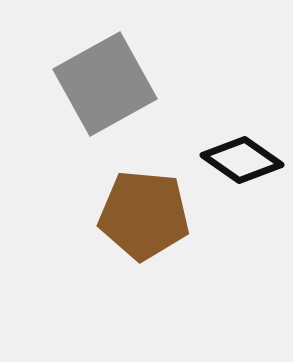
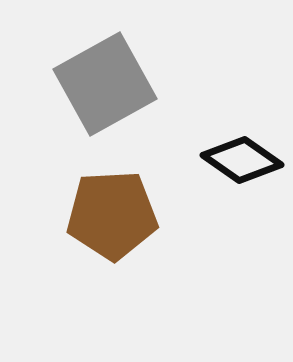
brown pentagon: moved 32 px left; rotated 8 degrees counterclockwise
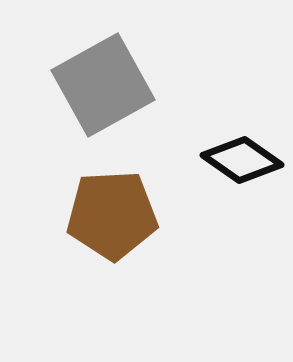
gray square: moved 2 px left, 1 px down
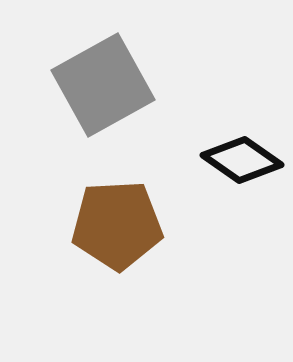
brown pentagon: moved 5 px right, 10 px down
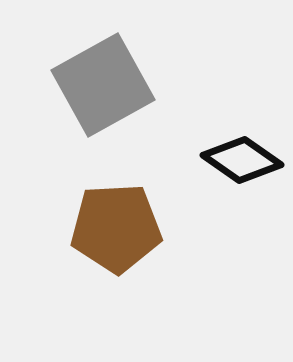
brown pentagon: moved 1 px left, 3 px down
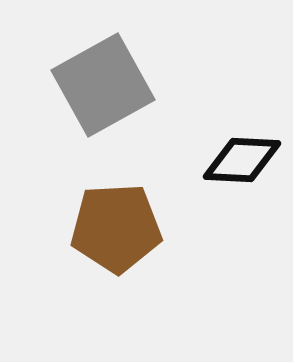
black diamond: rotated 32 degrees counterclockwise
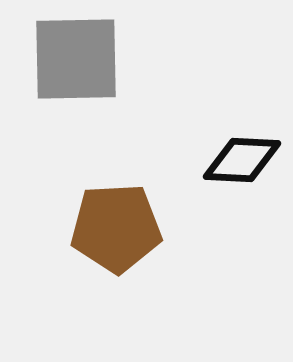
gray square: moved 27 px left, 26 px up; rotated 28 degrees clockwise
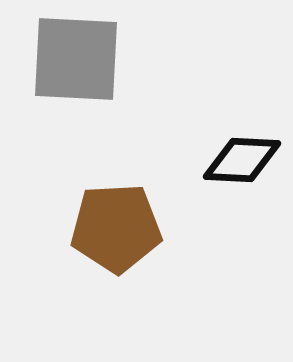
gray square: rotated 4 degrees clockwise
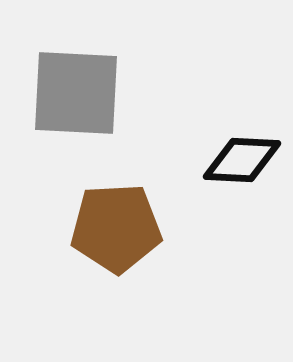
gray square: moved 34 px down
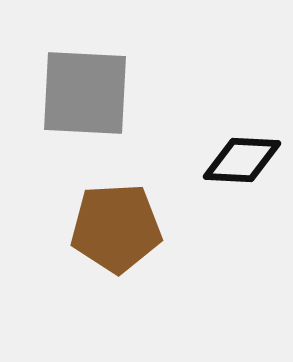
gray square: moved 9 px right
